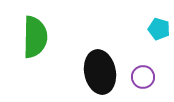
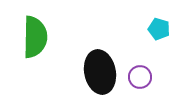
purple circle: moved 3 px left
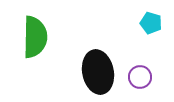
cyan pentagon: moved 8 px left, 6 px up
black ellipse: moved 2 px left
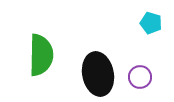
green semicircle: moved 6 px right, 18 px down
black ellipse: moved 2 px down
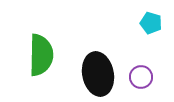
purple circle: moved 1 px right
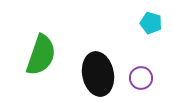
green semicircle: rotated 18 degrees clockwise
purple circle: moved 1 px down
